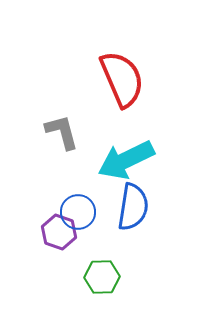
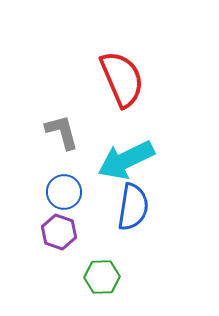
blue circle: moved 14 px left, 20 px up
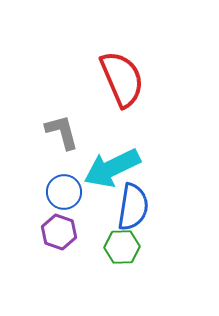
cyan arrow: moved 14 px left, 8 px down
green hexagon: moved 20 px right, 30 px up
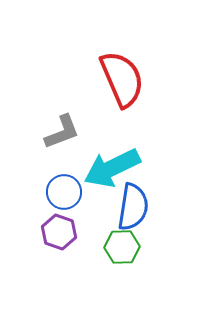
gray L-shape: rotated 84 degrees clockwise
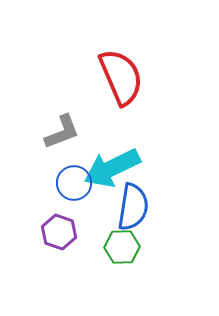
red semicircle: moved 1 px left, 2 px up
blue circle: moved 10 px right, 9 px up
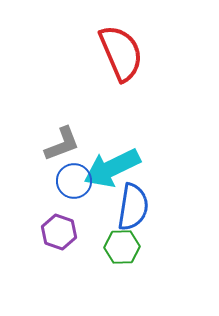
red semicircle: moved 24 px up
gray L-shape: moved 12 px down
blue circle: moved 2 px up
